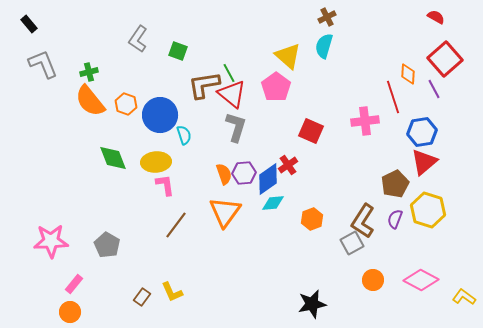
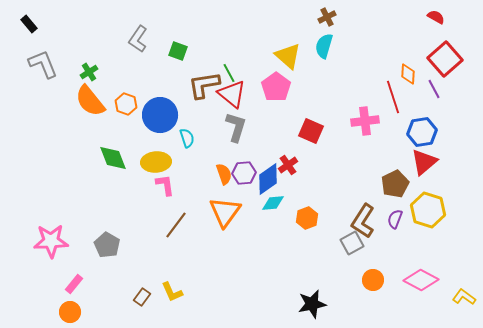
green cross at (89, 72): rotated 18 degrees counterclockwise
cyan semicircle at (184, 135): moved 3 px right, 3 px down
orange hexagon at (312, 219): moved 5 px left, 1 px up
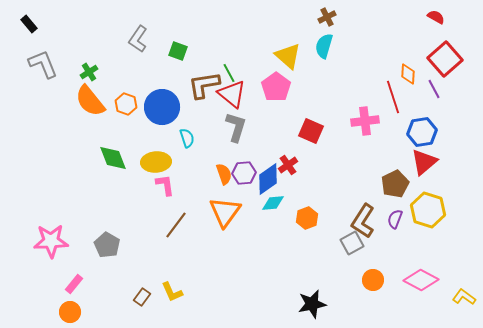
blue circle at (160, 115): moved 2 px right, 8 px up
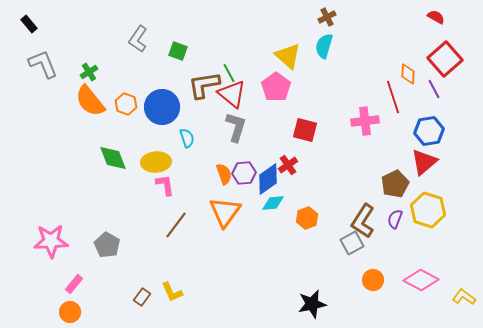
red square at (311, 131): moved 6 px left, 1 px up; rotated 10 degrees counterclockwise
blue hexagon at (422, 132): moved 7 px right, 1 px up
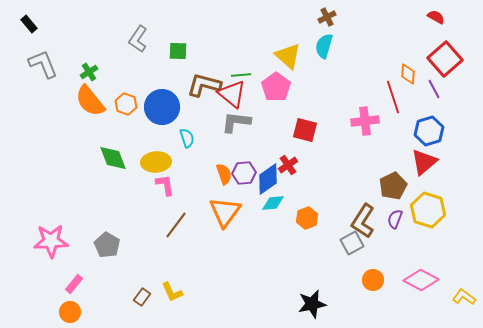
green square at (178, 51): rotated 18 degrees counterclockwise
green line at (229, 73): moved 12 px right, 2 px down; rotated 66 degrees counterclockwise
brown L-shape at (204, 85): rotated 24 degrees clockwise
gray L-shape at (236, 127): moved 5 px up; rotated 100 degrees counterclockwise
blue hexagon at (429, 131): rotated 8 degrees counterclockwise
brown pentagon at (395, 184): moved 2 px left, 2 px down
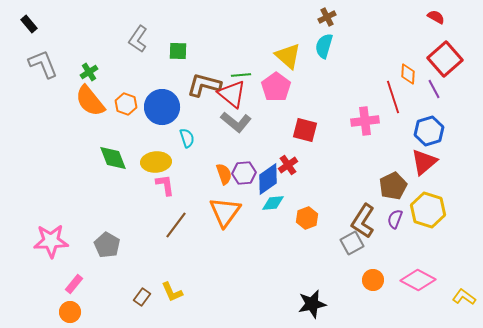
gray L-shape at (236, 122): rotated 148 degrees counterclockwise
pink diamond at (421, 280): moved 3 px left
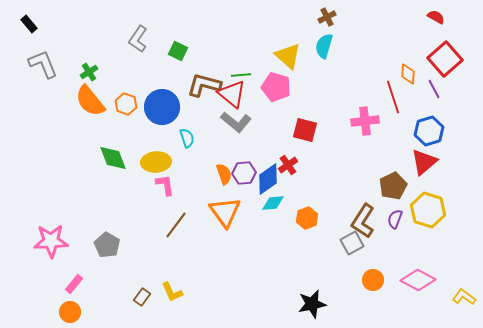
green square at (178, 51): rotated 24 degrees clockwise
pink pentagon at (276, 87): rotated 20 degrees counterclockwise
orange triangle at (225, 212): rotated 12 degrees counterclockwise
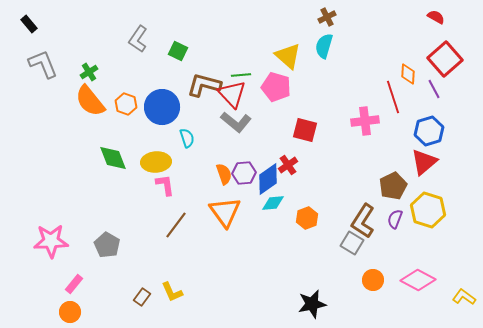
red triangle at (232, 94): rotated 8 degrees clockwise
gray square at (352, 243): rotated 30 degrees counterclockwise
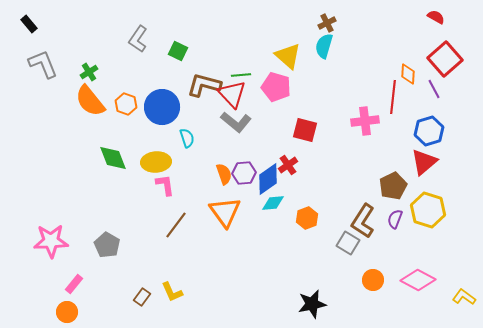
brown cross at (327, 17): moved 6 px down
red line at (393, 97): rotated 24 degrees clockwise
gray square at (352, 243): moved 4 px left
orange circle at (70, 312): moved 3 px left
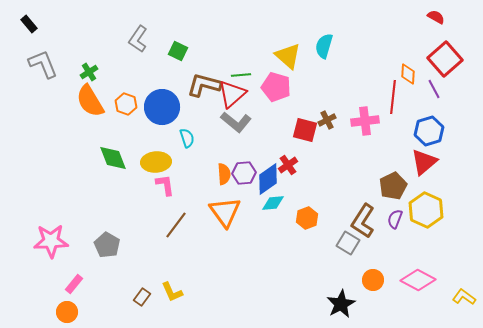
brown cross at (327, 23): moved 97 px down
red triangle at (232, 94): rotated 32 degrees clockwise
orange semicircle at (90, 101): rotated 8 degrees clockwise
orange semicircle at (224, 174): rotated 15 degrees clockwise
yellow hexagon at (428, 210): moved 2 px left; rotated 8 degrees clockwise
black star at (312, 304): moved 29 px right; rotated 16 degrees counterclockwise
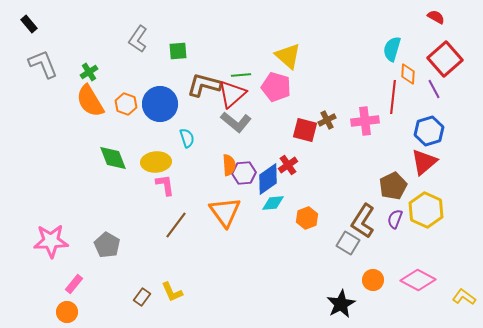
cyan semicircle at (324, 46): moved 68 px right, 3 px down
green square at (178, 51): rotated 30 degrees counterclockwise
blue circle at (162, 107): moved 2 px left, 3 px up
orange semicircle at (224, 174): moved 5 px right, 9 px up
